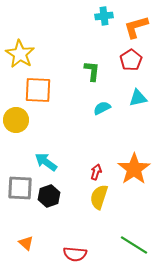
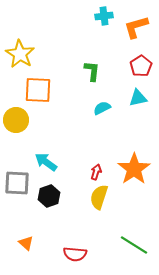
red pentagon: moved 10 px right, 6 px down
gray square: moved 3 px left, 5 px up
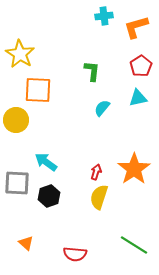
cyan semicircle: rotated 24 degrees counterclockwise
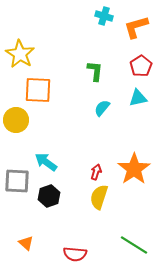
cyan cross: rotated 24 degrees clockwise
green L-shape: moved 3 px right
gray square: moved 2 px up
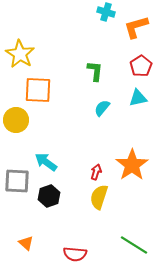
cyan cross: moved 2 px right, 4 px up
orange star: moved 2 px left, 4 px up
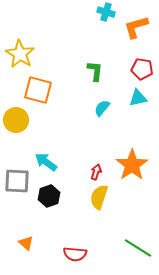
red pentagon: moved 1 px right, 3 px down; rotated 30 degrees counterclockwise
orange square: rotated 12 degrees clockwise
green line: moved 4 px right, 3 px down
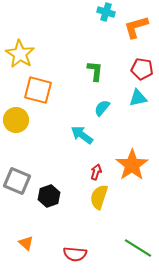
cyan arrow: moved 36 px right, 27 px up
gray square: rotated 20 degrees clockwise
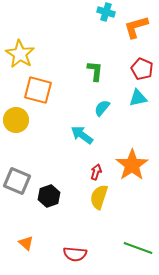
red pentagon: rotated 15 degrees clockwise
green line: rotated 12 degrees counterclockwise
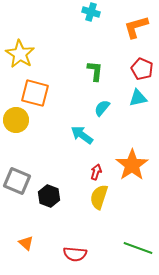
cyan cross: moved 15 px left
orange square: moved 3 px left, 3 px down
black hexagon: rotated 20 degrees counterclockwise
